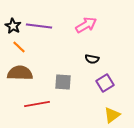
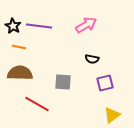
orange line: rotated 32 degrees counterclockwise
purple square: rotated 18 degrees clockwise
red line: rotated 40 degrees clockwise
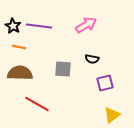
gray square: moved 13 px up
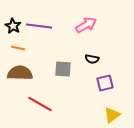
orange line: moved 1 px left, 1 px down
red line: moved 3 px right
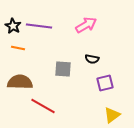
brown semicircle: moved 9 px down
red line: moved 3 px right, 2 px down
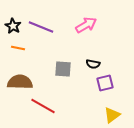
purple line: moved 2 px right, 1 px down; rotated 15 degrees clockwise
black semicircle: moved 1 px right, 5 px down
